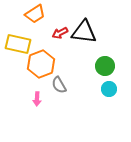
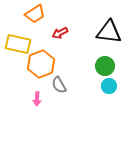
black triangle: moved 25 px right
cyan circle: moved 3 px up
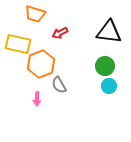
orange trapezoid: rotated 50 degrees clockwise
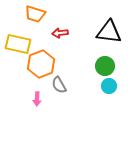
red arrow: rotated 21 degrees clockwise
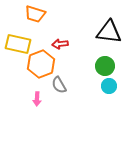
red arrow: moved 11 px down
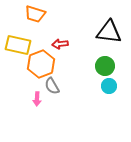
yellow rectangle: moved 1 px down
gray semicircle: moved 7 px left, 1 px down
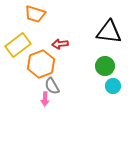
yellow rectangle: rotated 50 degrees counterclockwise
cyan circle: moved 4 px right
pink arrow: moved 8 px right
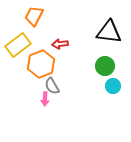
orange trapezoid: moved 1 px left, 2 px down; rotated 100 degrees clockwise
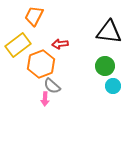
gray semicircle: rotated 18 degrees counterclockwise
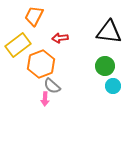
red arrow: moved 6 px up
